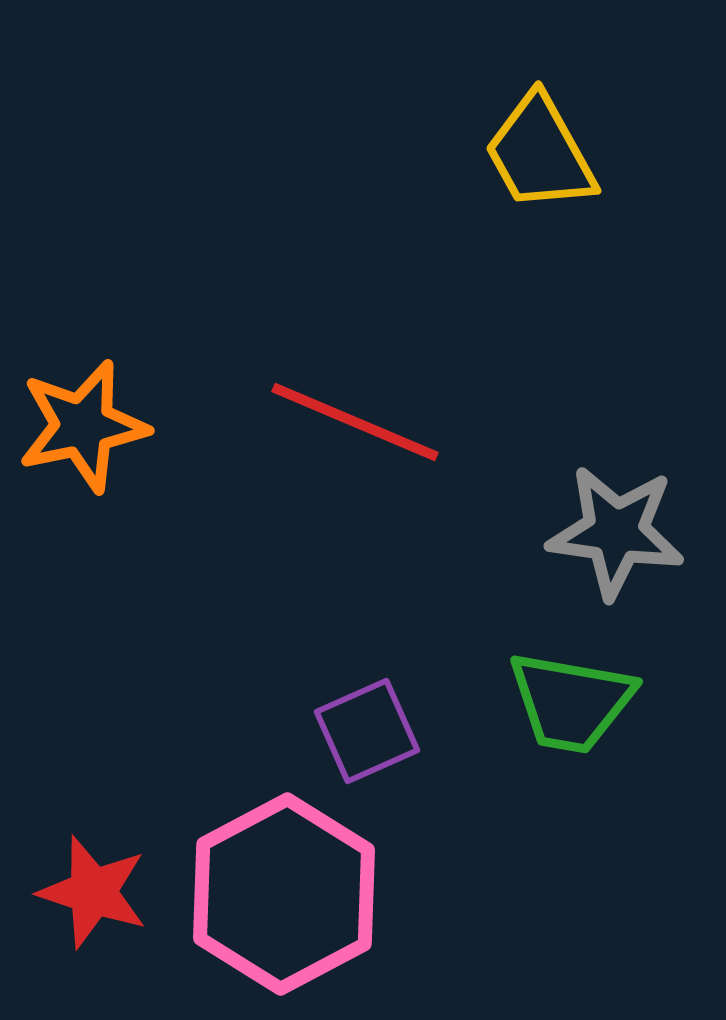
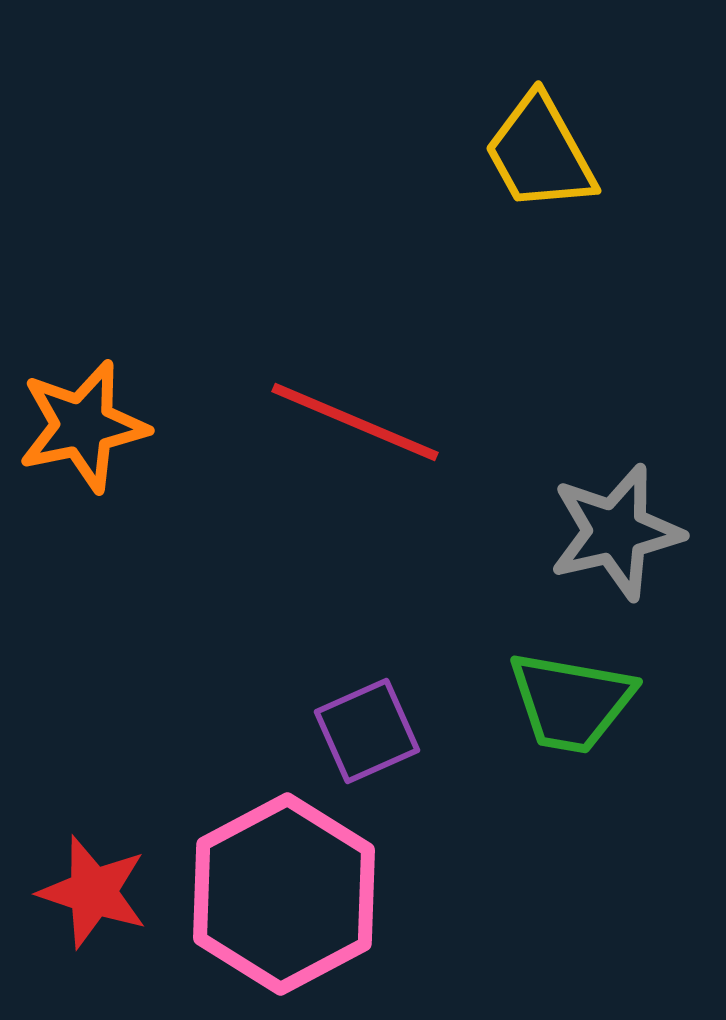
gray star: rotated 21 degrees counterclockwise
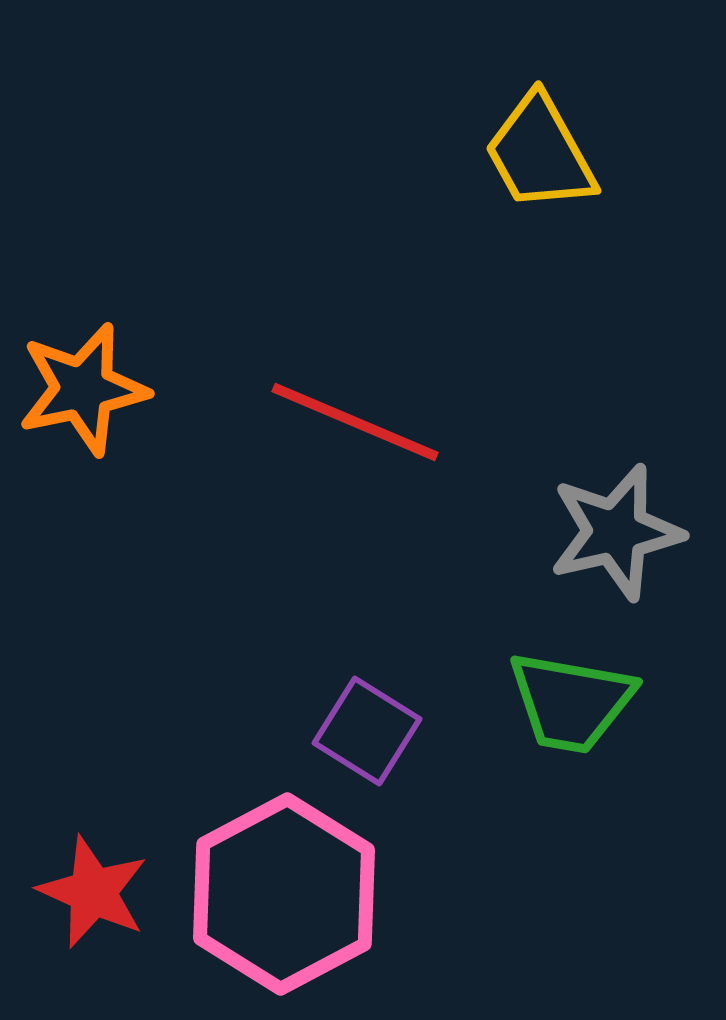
orange star: moved 37 px up
purple square: rotated 34 degrees counterclockwise
red star: rotated 6 degrees clockwise
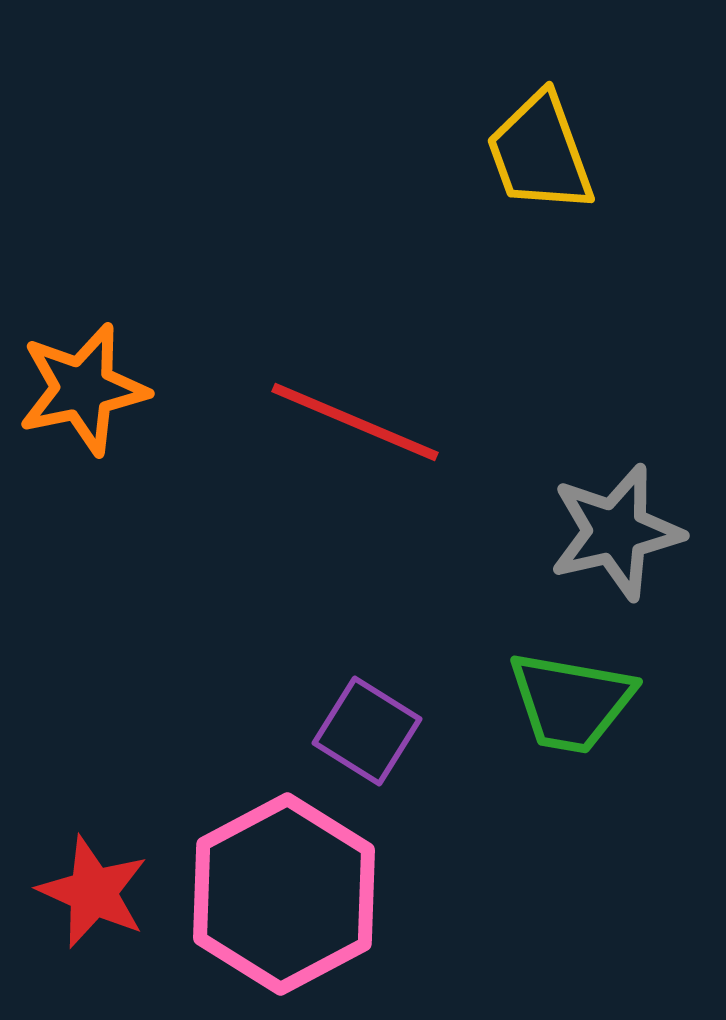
yellow trapezoid: rotated 9 degrees clockwise
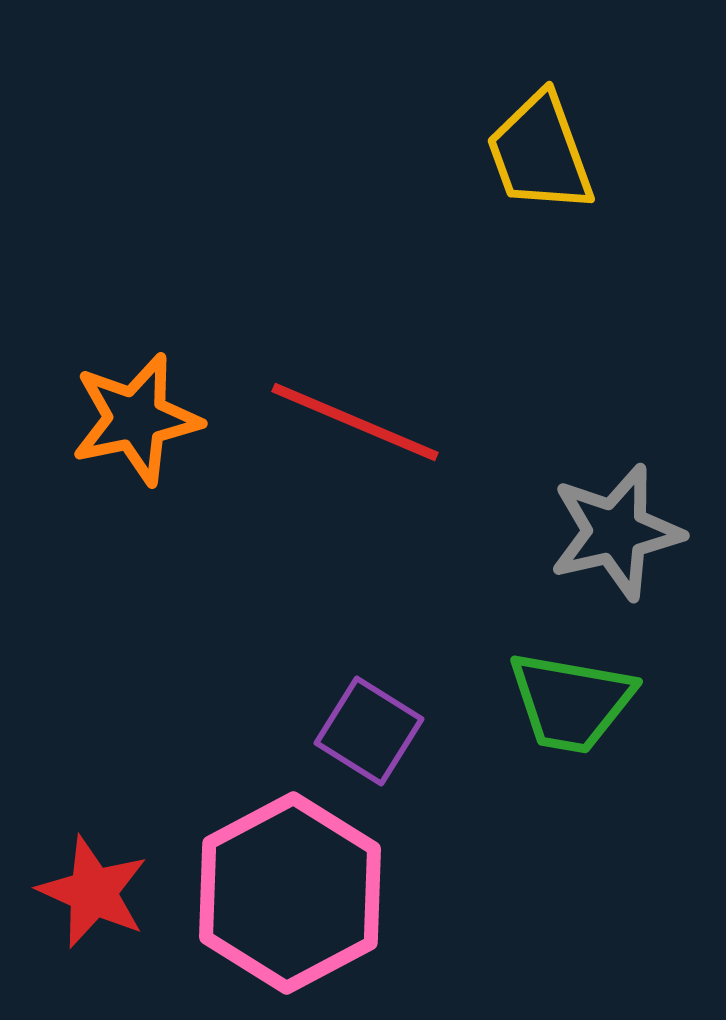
orange star: moved 53 px right, 30 px down
purple square: moved 2 px right
pink hexagon: moved 6 px right, 1 px up
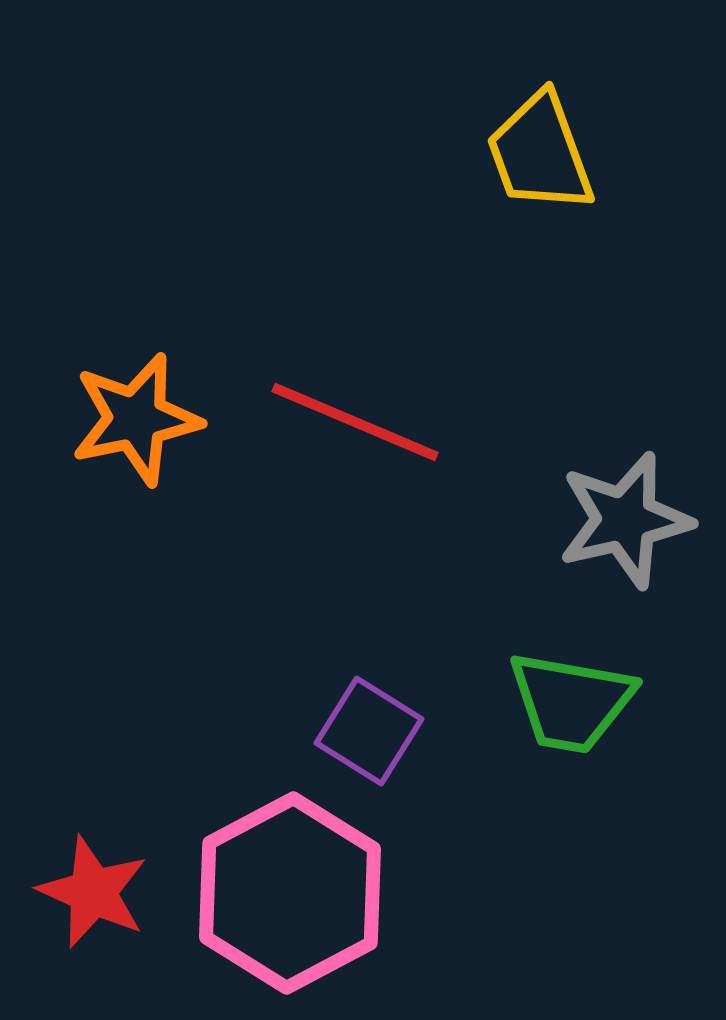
gray star: moved 9 px right, 12 px up
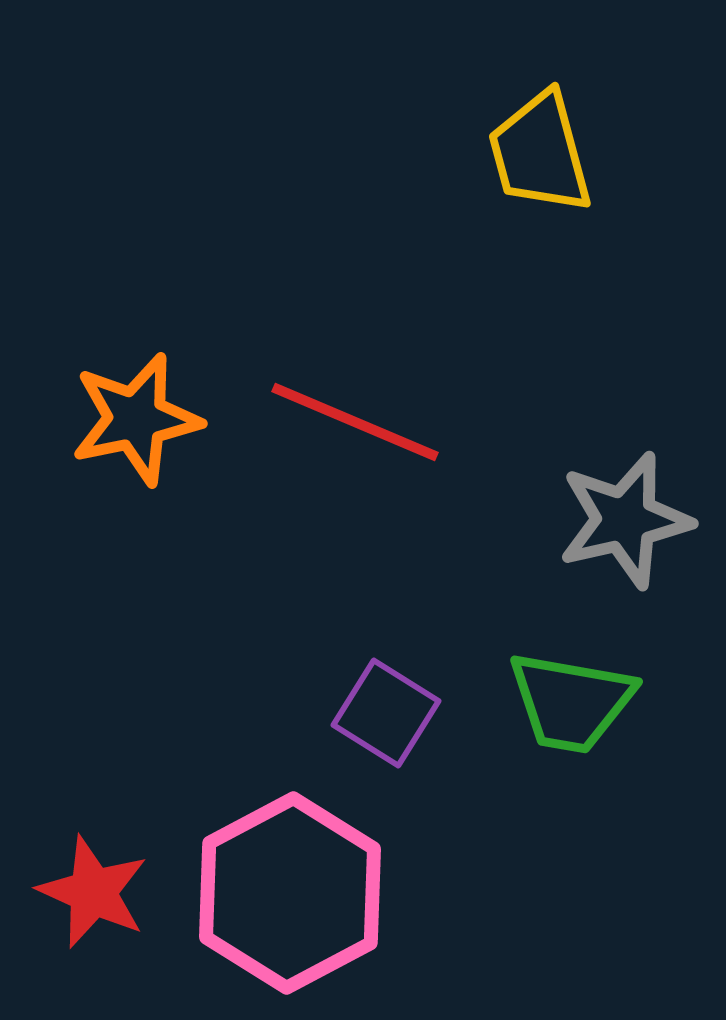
yellow trapezoid: rotated 5 degrees clockwise
purple square: moved 17 px right, 18 px up
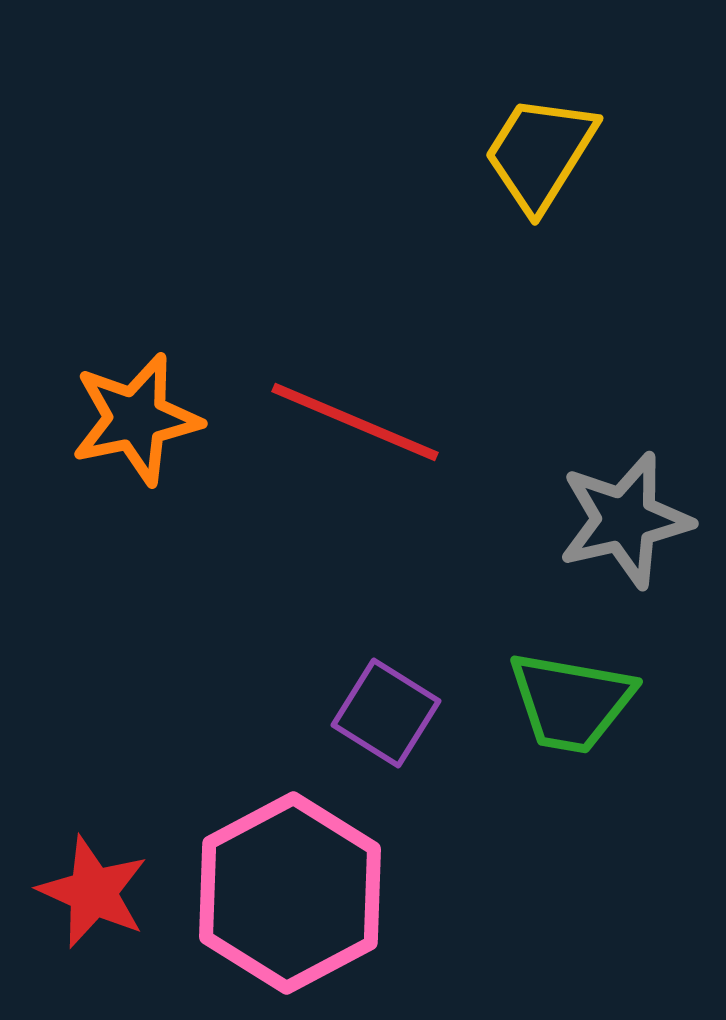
yellow trapezoid: rotated 47 degrees clockwise
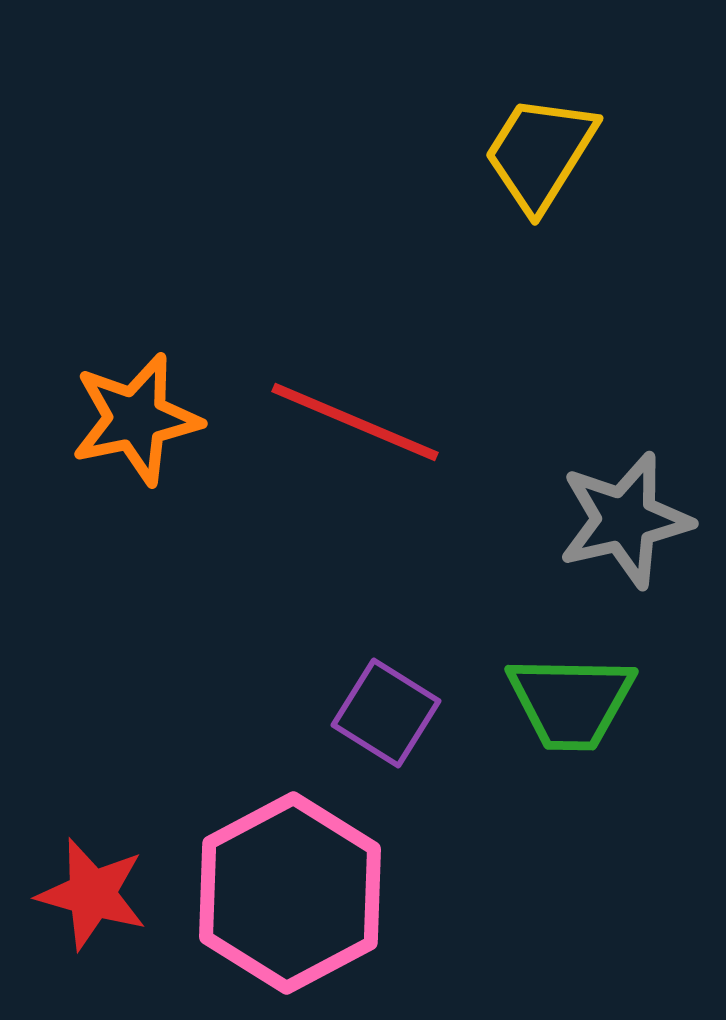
green trapezoid: rotated 9 degrees counterclockwise
red star: moved 1 px left, 2 px down; rotated 8 degrees counterclockwise
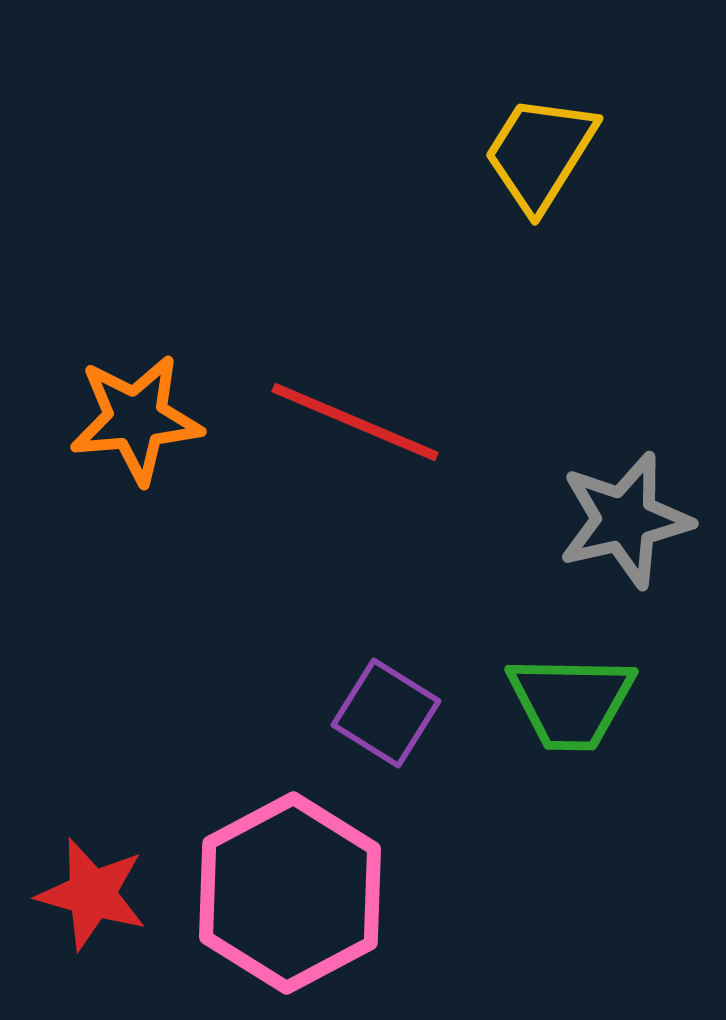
orange star: rotated 7 degrees clockwise
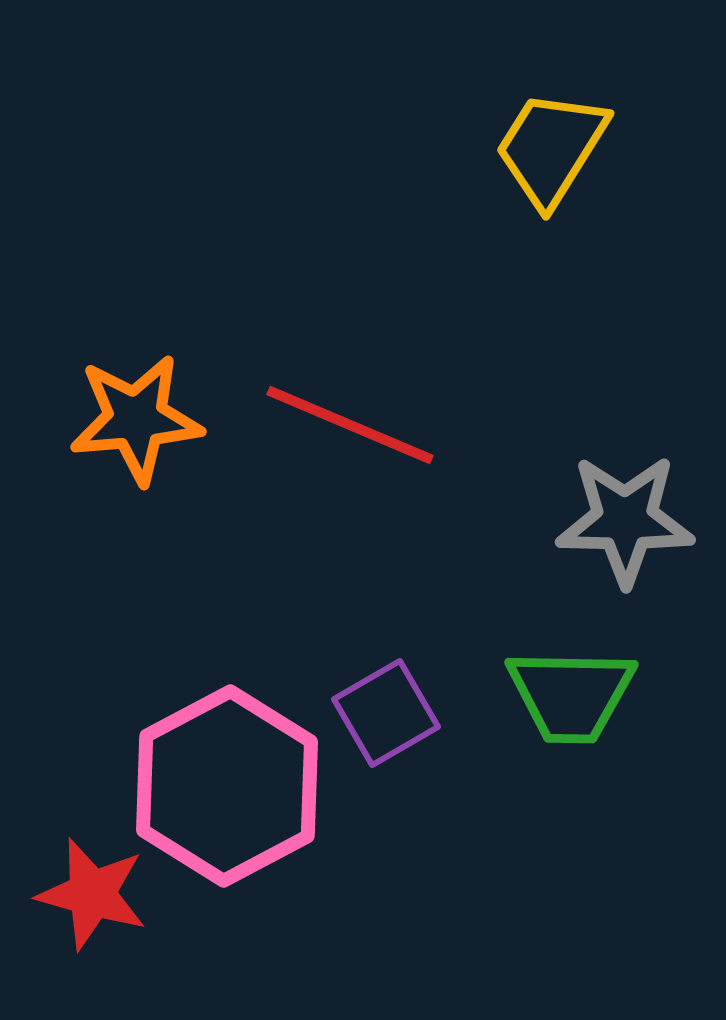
yellow trapezoid: moved 11 px right, 5 px up
red line: moved 5 px left, 3 px down
gray star: rotated 14 degrees clockwise
green trapezoid: moved 7 px up
purple square: rotated 28 degrees clockwise
pink hexagon: moved 63 px left, 107 px up
